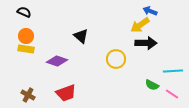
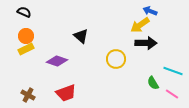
yellow rectangle: rotated 35 degrees counterclockwise
cyan line: rotated 24 degrees clockwise
green semicircle: moved 1 px right, 2 px up; rotated 32 degrees clockwise
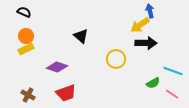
blue arrow: rotated 56 degrees clockwise
purple diamond: moved 6 px down
green semicircle: rotated 88 degrees counterclockwise
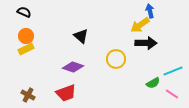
purple diamond: moved 16 px right
cyan line: rotated 42 degrees counterclockwise
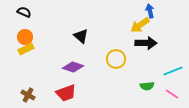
orange circle: moved 1 px left, 1 px down
green semicircle: moved 6 px left, 3 px down; rotated 24 degrees clockwise
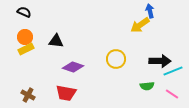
black triangle: moved 25 px left, 5 px down; rotated 35 degrees counterclockwise
black arrow: moved 14 px right, 18 px down
red trapezoid: rotated 30 degrees clockwise
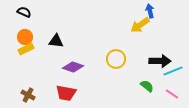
green semicircle: rotated 136 degrees counterclockwise
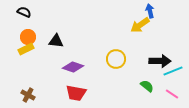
orange circle: moved 3 px right
red trapezoid: moved 10 px right
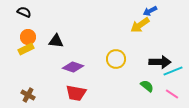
blue arrow: rotated 104 degrees counterclockwise
black arrow: moved 1 px down
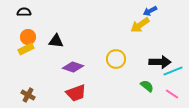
black semicircle: rotated 24 degrees counterclockwise
red trapezoid: rotated 30 degrees counterclockwise
